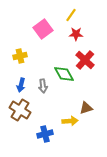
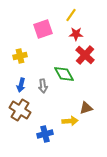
pink square: rotated 18 degrees clockwise
red cross: moved 5 px up
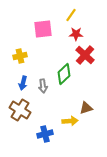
pink square: rotated 12 degrees clockwise
green diamond: rotated 75 degrees clockwise
blue arrow: moved 2 px right, 2 px up
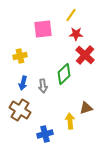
yellow arrow: rotated 91 degrees counterclockwise
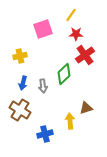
pink square: rotated 12 degrees counterclockwise
red cross: rotated 12 degrees clockwise
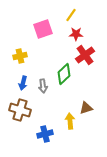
brown cross: rotated 15 degrees counterclockwise
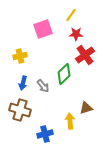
gray arrow: rotated 32 degrees counterclockwise
